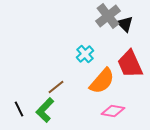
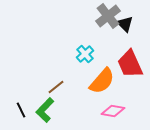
black line: moved 2 px right, 1 px down
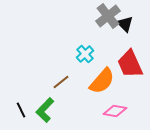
brown line: moved 5 px right, 5 px up
pink diamond: moved 2 px right
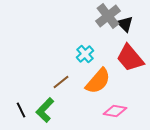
red trapezoid: moved 6 px up; rotated 16 degrees counterclockwise
orange semicircle: moved 4 px left
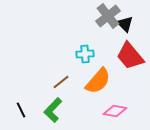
cyan cross: rotated 36 degrees clockwise
red trapezoid: moved 2 px up
green L-shape: moved 8 px right
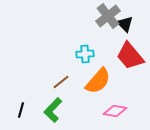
black line: rotated 42 degrees clockwise
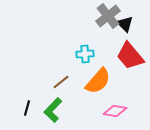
black line: moved 6 px right, 2 px up
